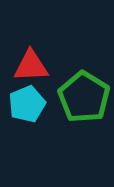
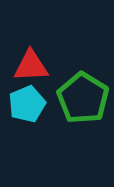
green pentagon: moved 1 px left, 1 px down
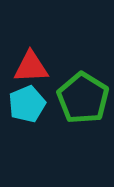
red triangle: moved 1 px down
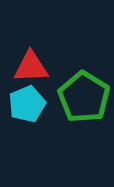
green pentagon: moved 1 px right, 1 px up
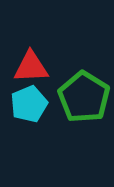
cyan pentagon: moved 2 px right
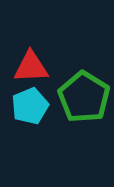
cyan pentagon: moved 1 px right, 2 px down
